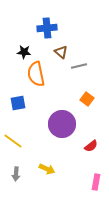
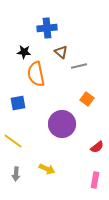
red semicircle: moved 6 px right, 1 px down
pink rectangle: moved 1 px left, 2 px up
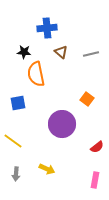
gray line: moved 12 px right, 12 px up
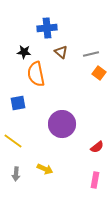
orange square: moved 12 px right, 26 px up
yellow arrow: moved 2 px left
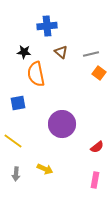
blue cross: moved 2 px up
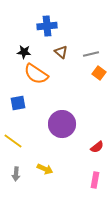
orange semicircle: rotated 45 degrees counterclockwise
